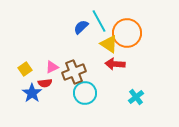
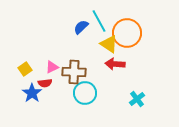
brown cross: rotated 25 degrees clockwise
cyan cross: moved 1 px right, 2 px down
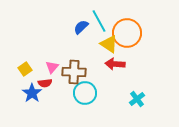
pink triangle: rotated 24 degrees counterclockwise
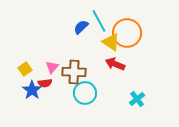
yellow triangle: moved 2 px right, 2 px up
red arrow: rotated 18 degrees clockwise
blue star: moved 3 px up
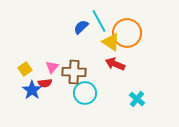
cyan cross: rotated 14 degrees counterclockwise
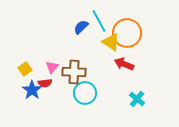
red arrow: moved 9 px right
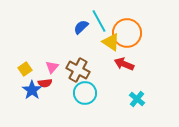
brown cross: moved 4 px right, 2 px up; rotated 25 degrees clockwise
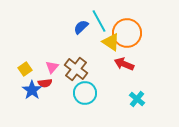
brown cross: moved 2 px left, 1 px up; rotated 10 degrees clockwise
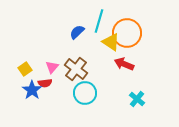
cyan line: rotated 45 degrees clockwise
blue semicircle: moved 4 px left, 5 px down
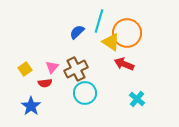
brown cross: rotated 25 degrees clockwise
blue star: moved 1 px left, 16 px down
